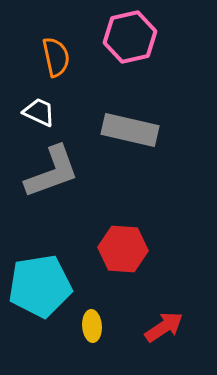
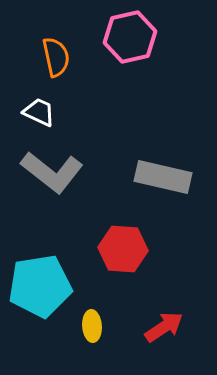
gray rectangle: moved 33 px right, 47 px down
gray L-shape: rotated 58 degrees clockwise
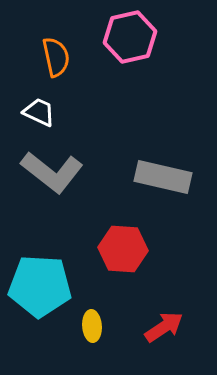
cyan pentagon: rotated 12 degrees clockwise
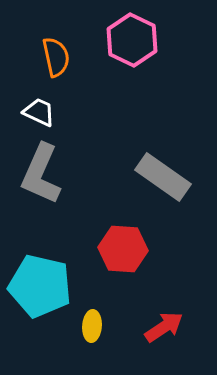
pink hexagon: moved 2 px right, 3 px down; rotated 21 degrees counterclockwise
gray L-shape: moved 11 px left, 2 px down; rotated 76 degrees clockwise
gray rectangle: rotated 22 degrees clockwise
cyan pentagon: rotated 10 degrees clockwise
yellow ellipse: rotated 8 degrees clockwise
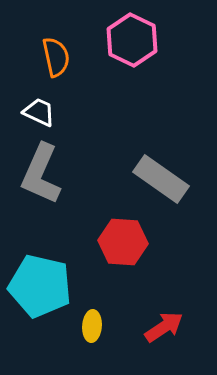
gray rectangle: moved 2 px left, 2 px down
red hexagon: moved 7 px up
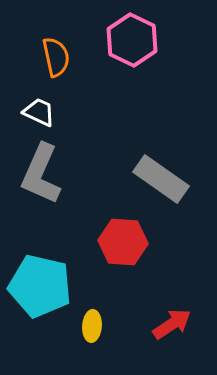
red arrow: moved 8 px right, 3 px up
